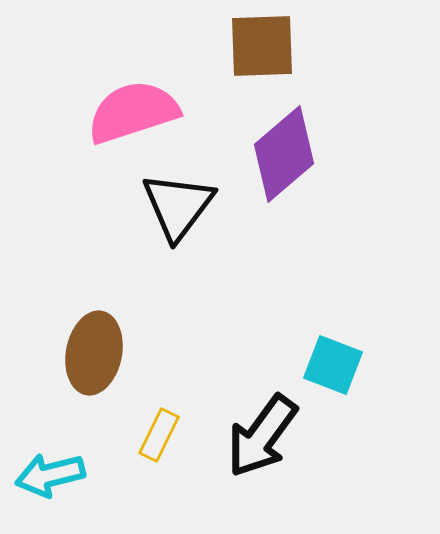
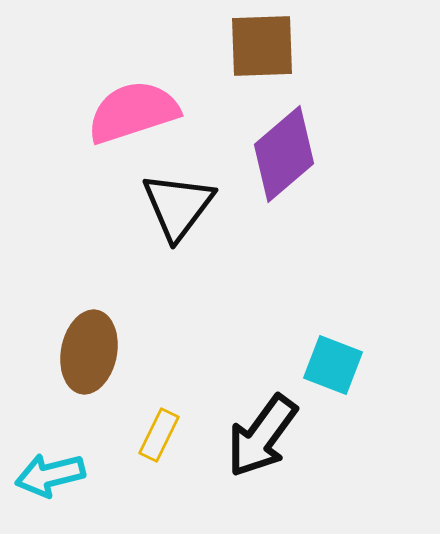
brown ellipse: moved 5 px left, 1 px up
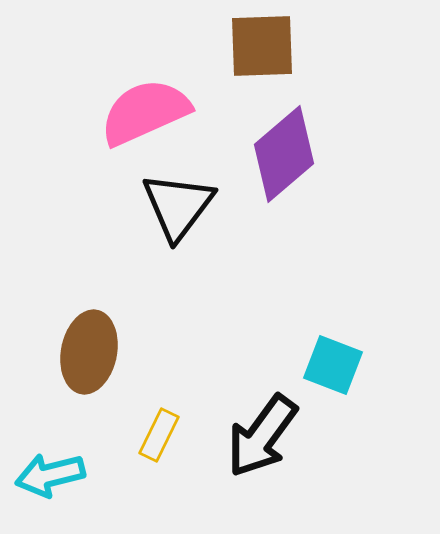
pink semicircle: moved 12 px right; rotated 6 degrees counterclockwise
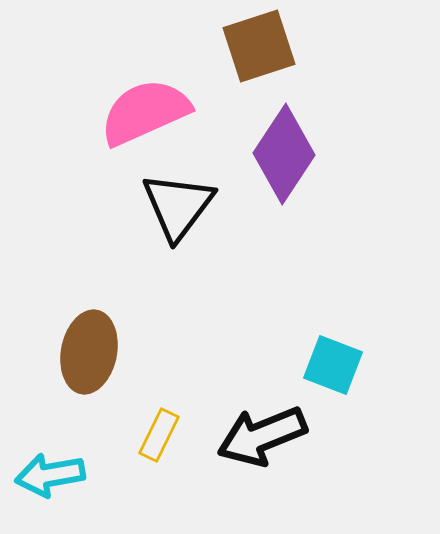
brown square: moved 3 px left; rotated 16 degrees counterclockwise
purple diamond: rotated 16 degrees counterclockwise
black arrow: rotated 32 degrees clockwise
cyan arrow: rotated 4 degrees clockwise
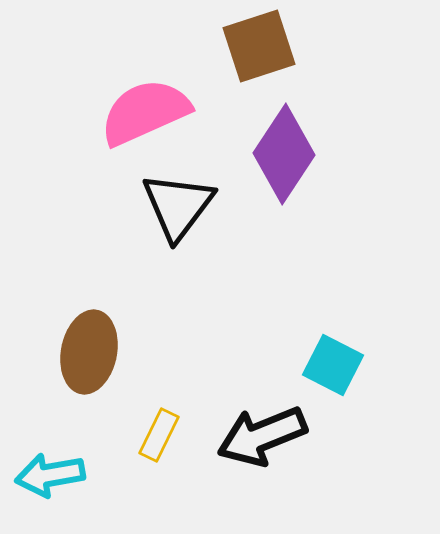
cyan square: rotated 6 degrees clockwise
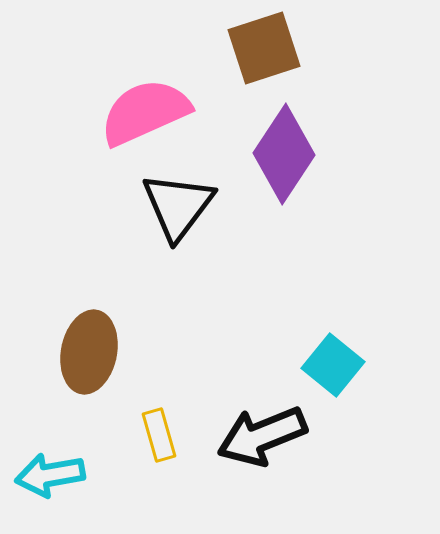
brown square: moved 5 px right, 2 px down
cyan square: rotated 12 degrees clockwise
yellow rectangle: rotated 42 degrees counterclockwise
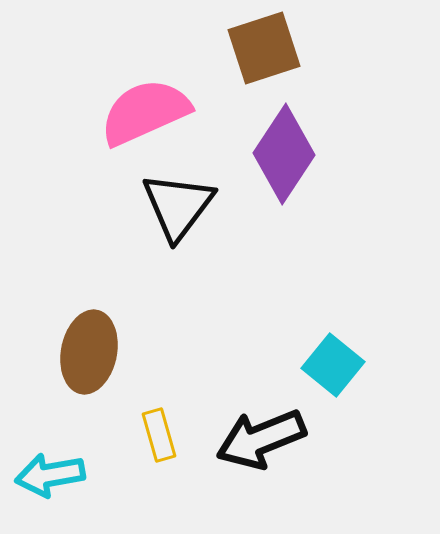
black arrow: moved 1 px left, 3 px down
